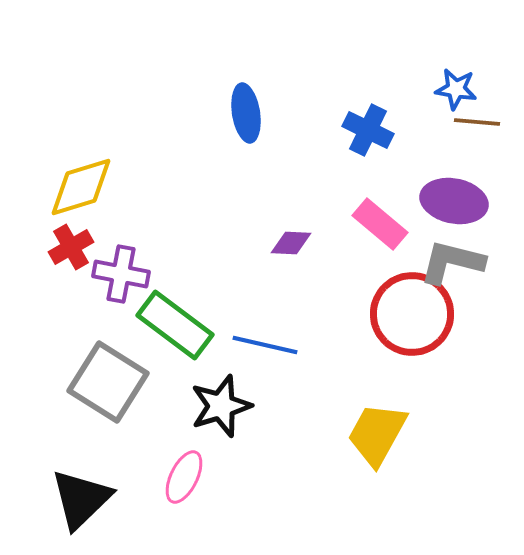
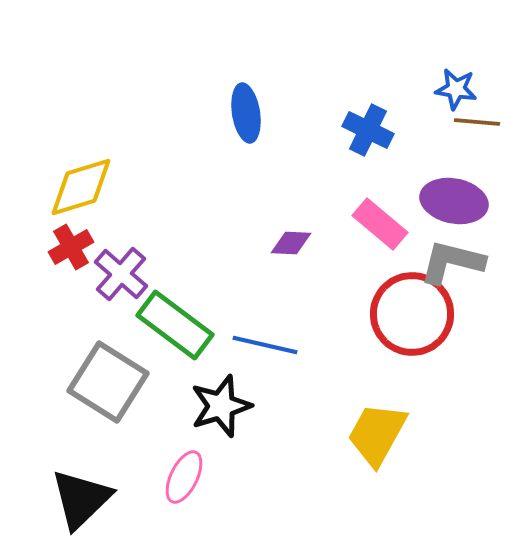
purple cross: rotated 30 degrees clockwise
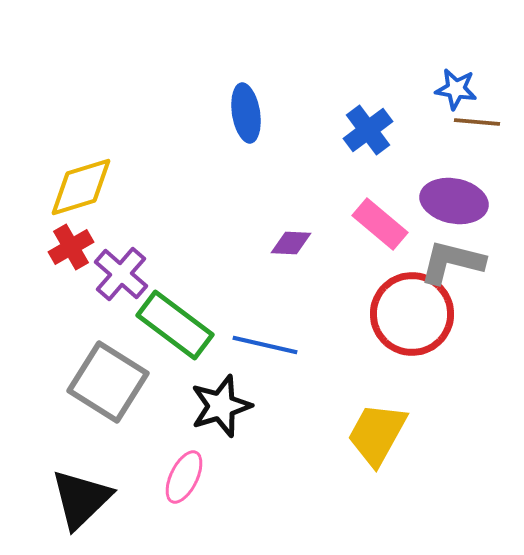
blue cross: rotated 27 degrees clockwise
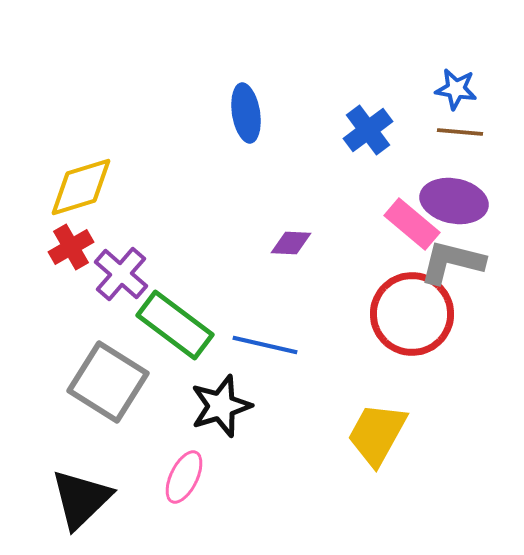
brown line: moved 17 px left, 10 px down
pink rectangle: moved 32 px right
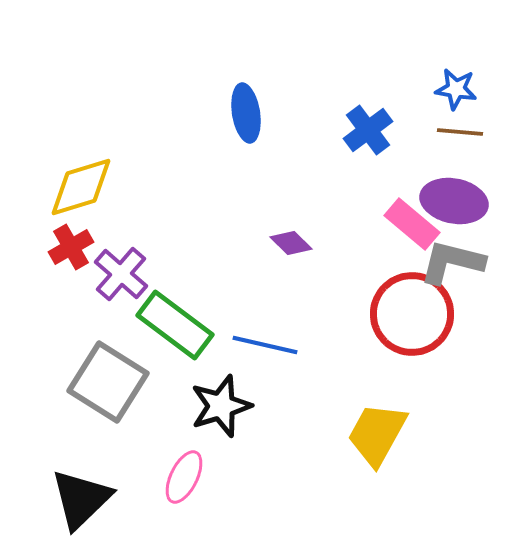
purple diamond: rotated 42 degrees clockwise
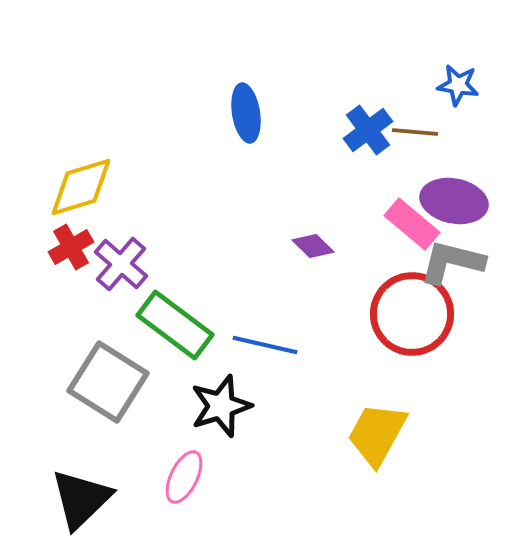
blue star: moved 2 px right, 4 px up
brown line: moved 45 px left
purple diamond: moved 22 px right, 3 px down
purple cross: moved 10 px up
